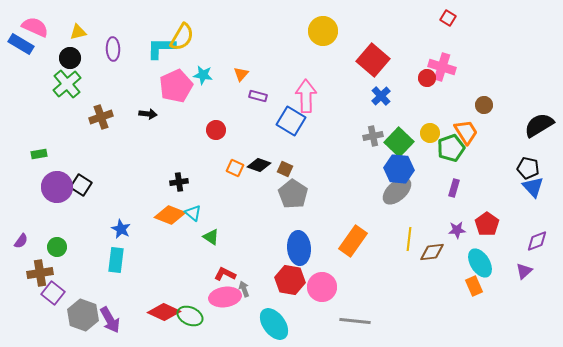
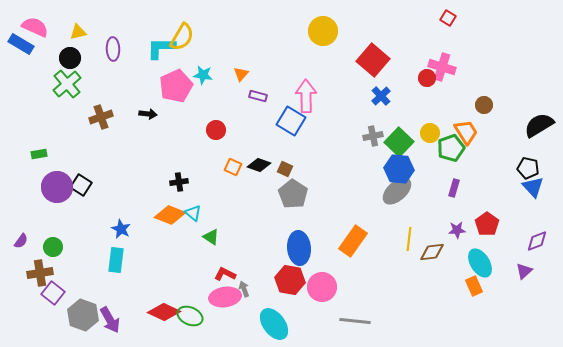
orange square at (235, 168): moved 2 px left, 1 px up
green circle at (57, 247): moved 4 px left
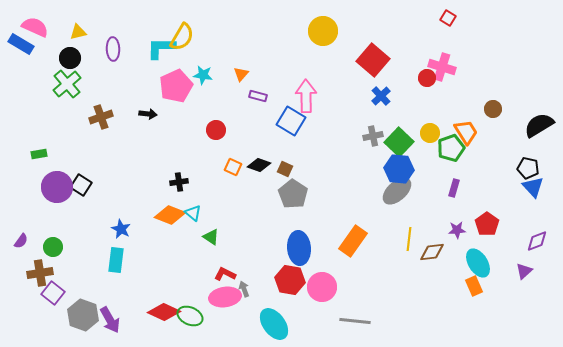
brown circle at (484, 105): moved 9 px right, 4 px down
cyan ellipse at (480, 263): moved 2 px left
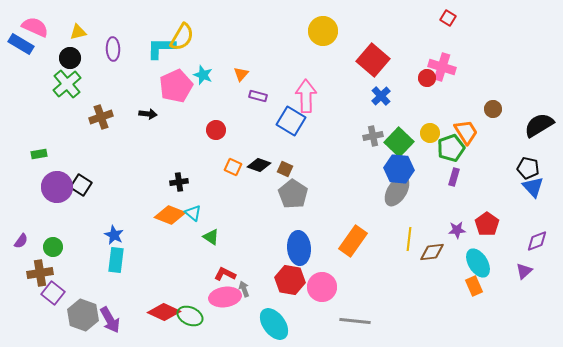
cyan star at (203, 75): rotated 12 degrees clockwise
purple rectangle at (454, 188): moved 11 px up
gray ellipse at (397, 191): rotated 16 degrees counterclockwise
blue star at (121, 229): moved 7 px left, 6 px down
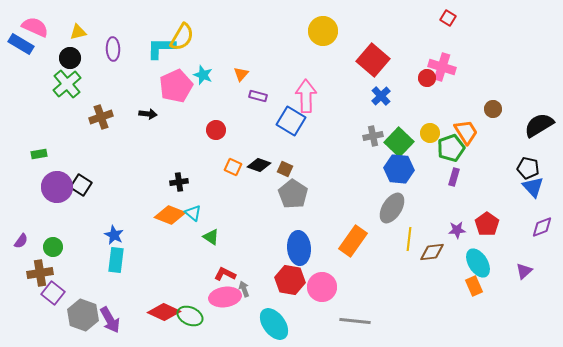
gray ellipse at (397, 191): moved 5 px left, 17 px down
purple diamond at (537, 241): moved 5 px right, 14 px up
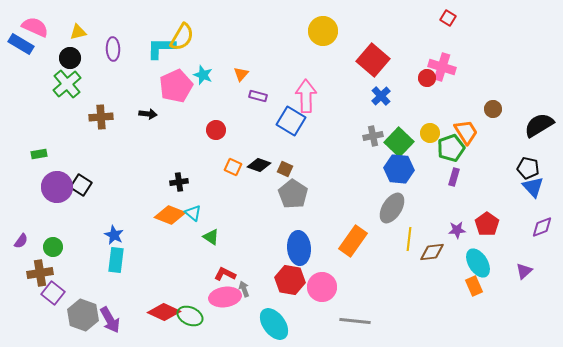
brown cross at (101, 117): rotated 15 degrees clockwise
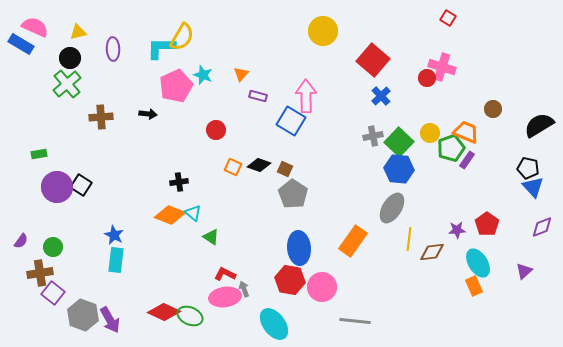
orange trapezoid at (466, 132): rotated 36 degrees counterclockwise
purple rectangle at (454, 177): moved 13 px right, 17 px up; rotated 18 degrees clockwise
